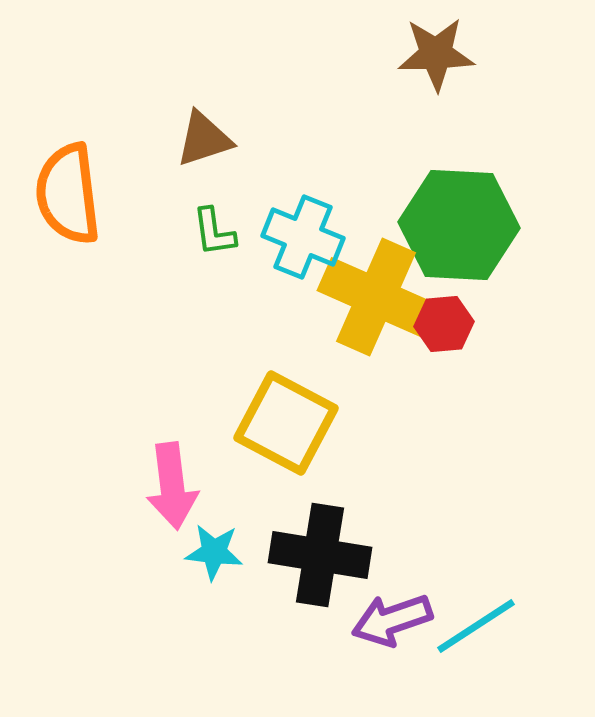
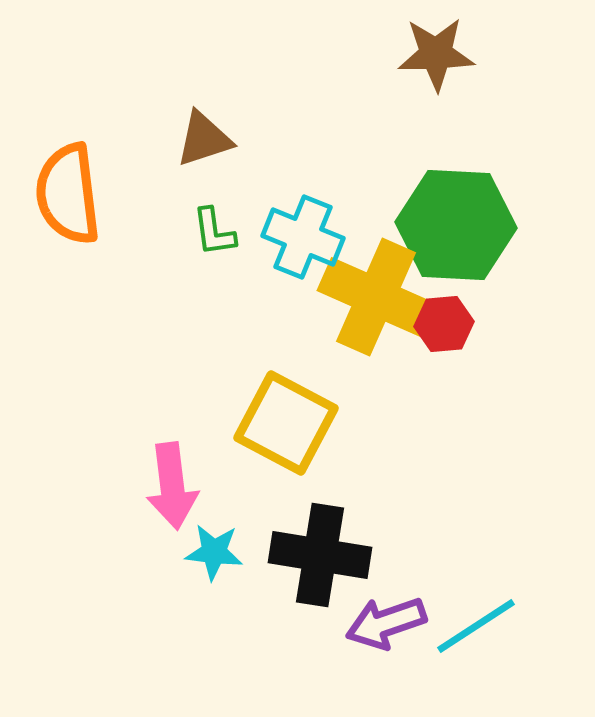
green hexagon: moved 3 px left
purple arrow: moved 6 px left, 3 px down
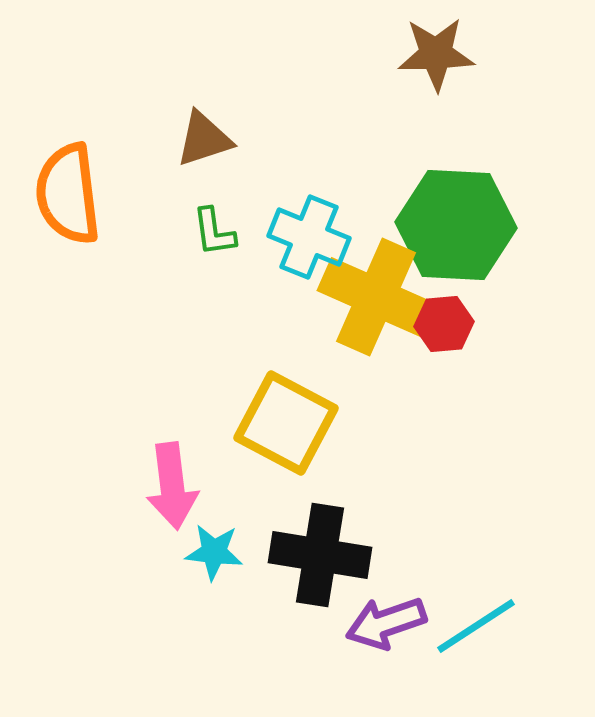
cyan cross: moved 6 px right
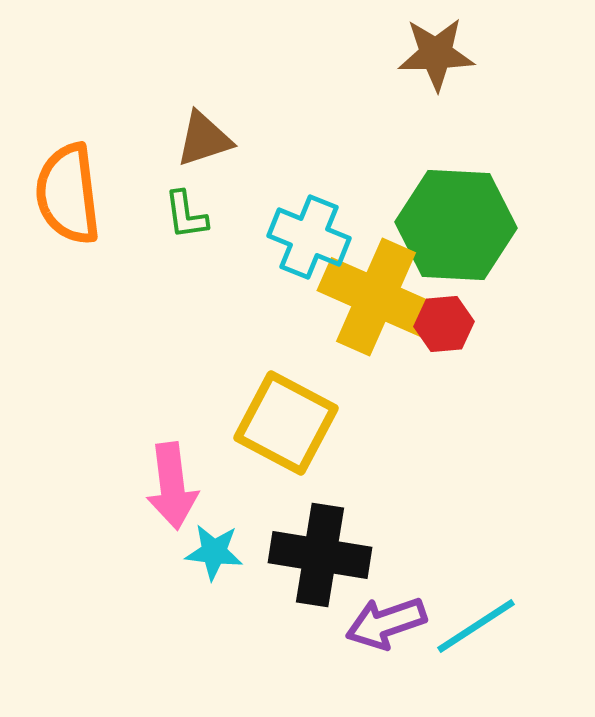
green L-shape: moved 28 px left, 17 px up
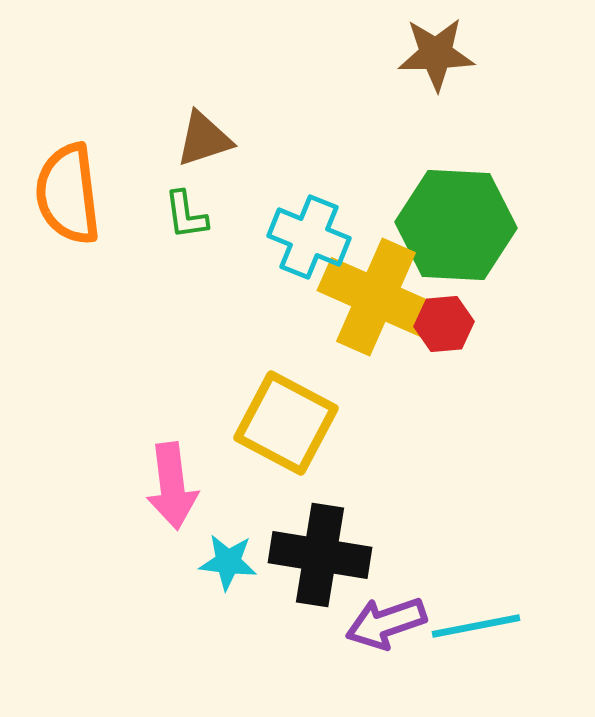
cyan star: moved 14 px right, 10 px down
cyan line: rotated 22 degrees clockwise
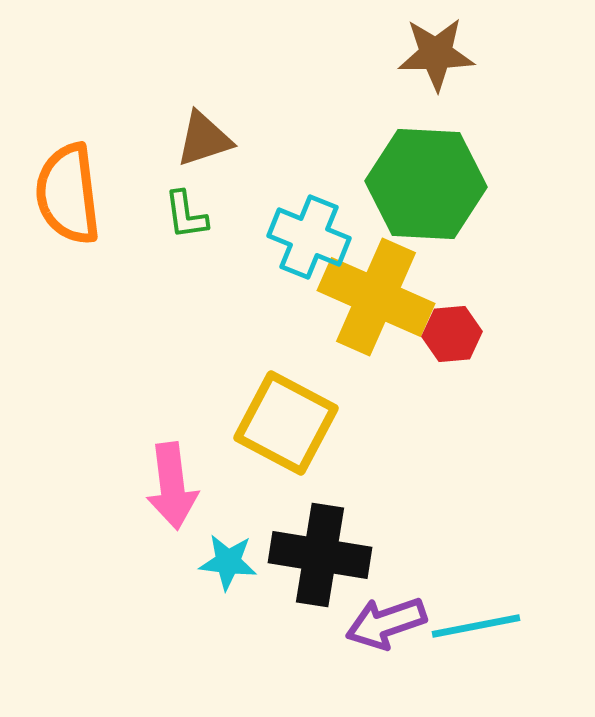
green hexagon: moved 30 px left, 41 px up
red hexagon: moved 8 px right, 10 px down
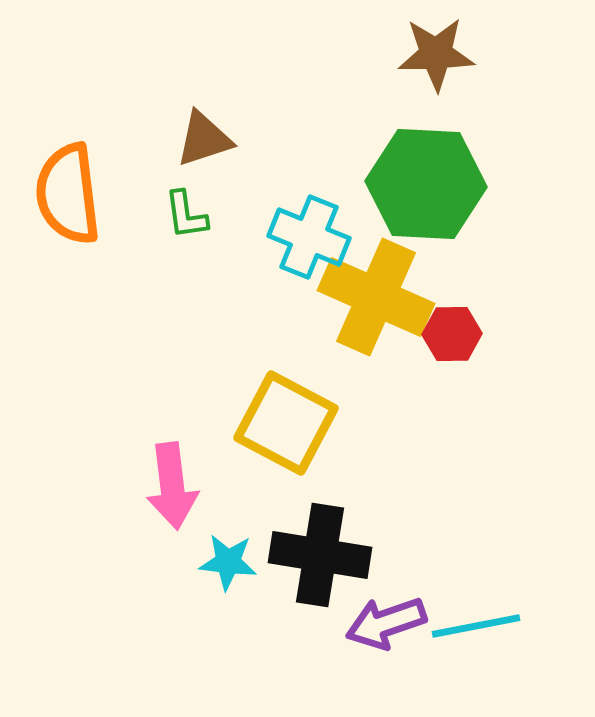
red hexagon: rotated 4 degrees clockwise
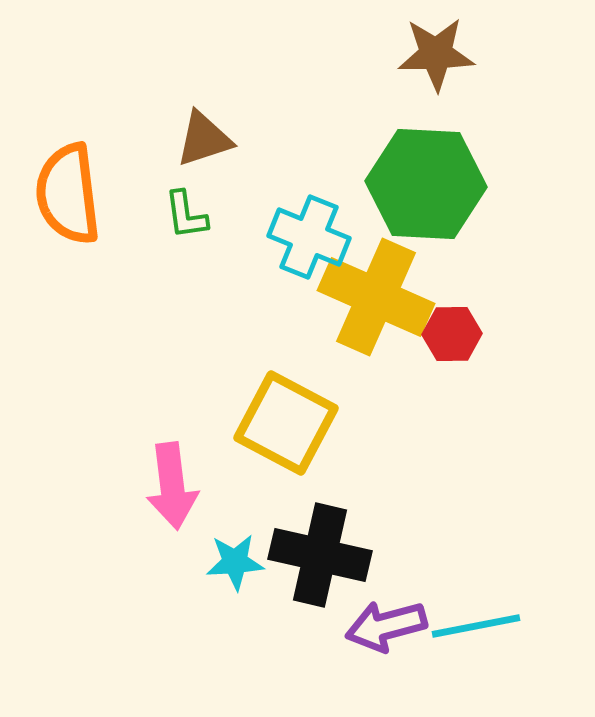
black cross: rotated 4 degrees clockwise
cyan star: moved 7 px right; rotated 10 degrees counterclockwise
purple arrow: moved 3 px down; rotated 4 degrees clockwise
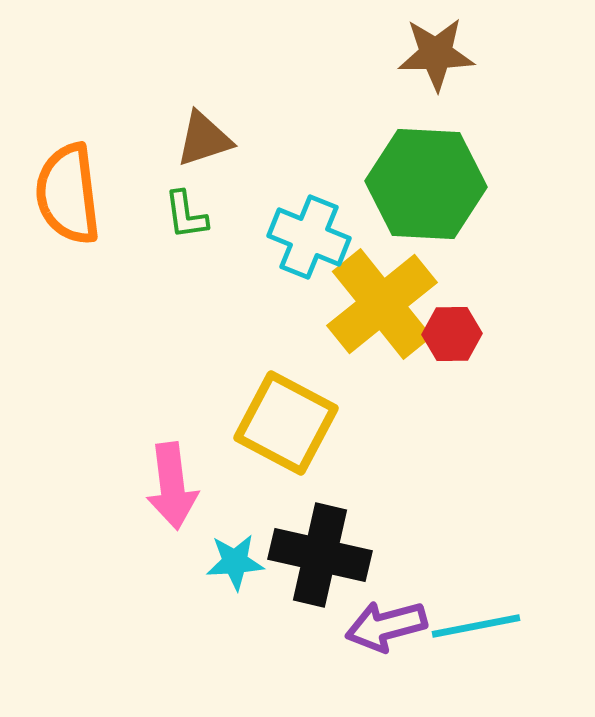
yellow cross: moved 6 px right, 7 px down; rotated 27 degrees clockwise
